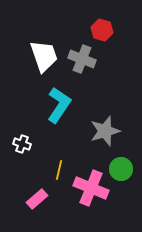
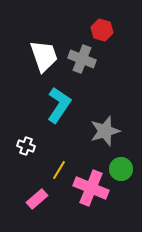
white cross: moved 4 px right, 2 px down
yellow line: rotated 18 degrees clockwise
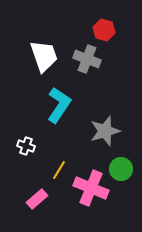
red hexagon: moved 2 px right
gray cross: moved 5 px right
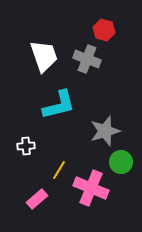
cyan L-shape: rotated 42 degrees clockwise
white cross: rotated 24 degrees counterclockwise
green circle: moved 7 px up
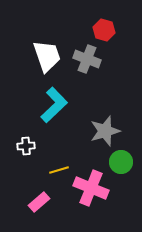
white trapezoid: moved 3 px right
cyan L-shape: moved 5 px left; rotated 30 degrees counterclockwise
yellow line: rotated 42 degrees clockwise
pink rectangle: moved 2 px right, 3 px down
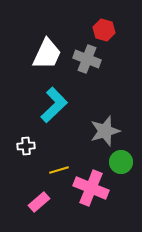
white trapezoid: moved 2 px up; rotated 44 degrees clockwise
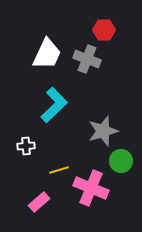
red hexagon: rotated 15 degrees counterclockwise
gray star: moved 2 px left
green circle: moved 1 px up
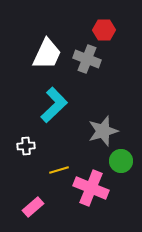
pink rectangle: moved 6 px left, 5 px down
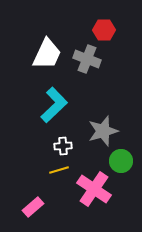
white cross: moved 37 px right
pink cross: moved 3 px right, 1 px down; rotated 12 degrees clockwise
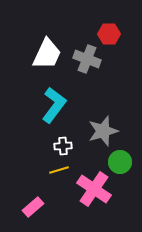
red hexagon: moved 5 px right, 4 px down
cyan L-shape: rotated 9 degrees counterclockwise
green circle: moved 1 px left, 1 px down
